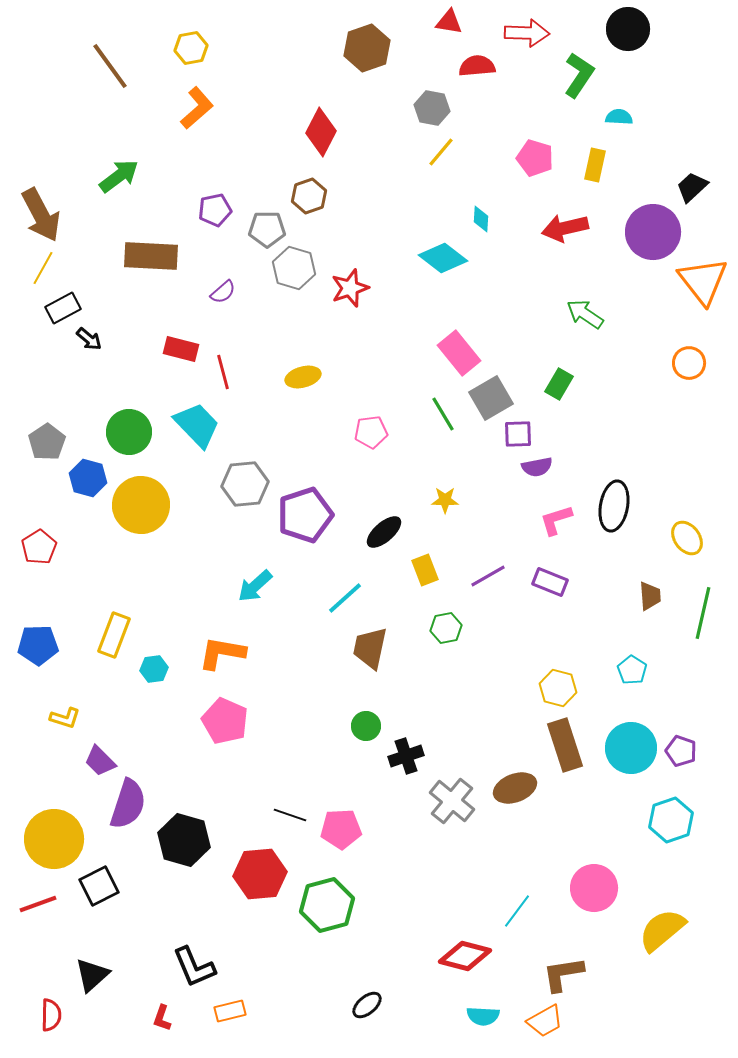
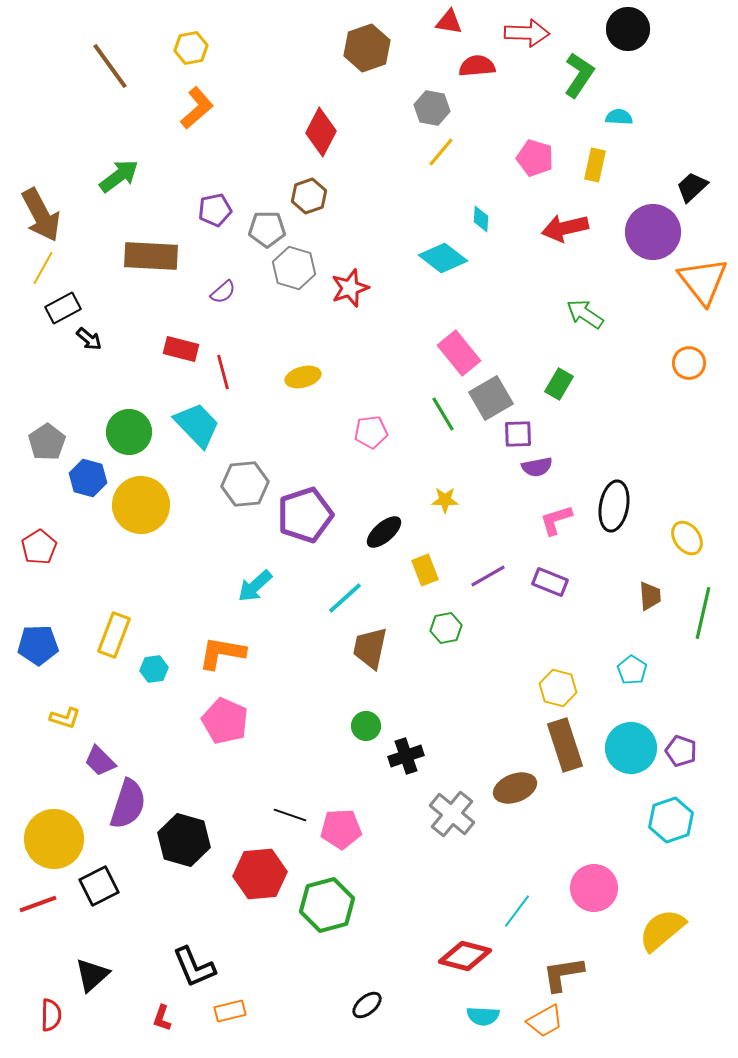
gray cross at (452, 801): moved 13 px down
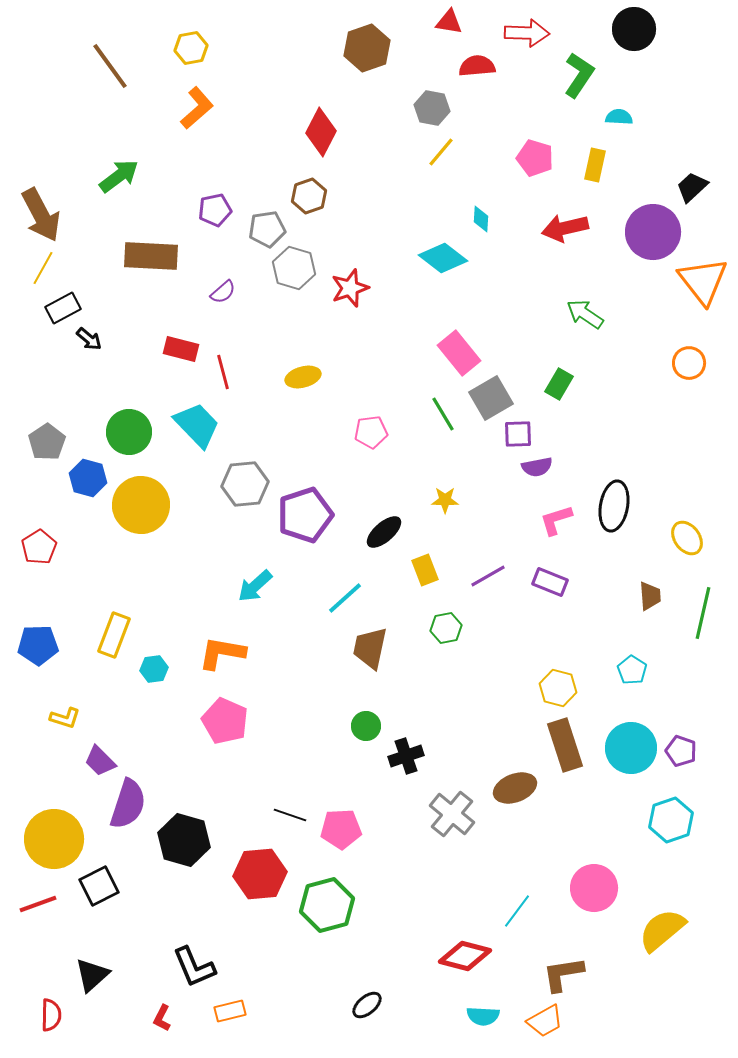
black circle at (628, 29): moved 6 px right
gray pentagon at (267, 229): rotated 9 degrees counterclockwise
red L-shape at (162, 1018): rotated 8 degrees clockwise
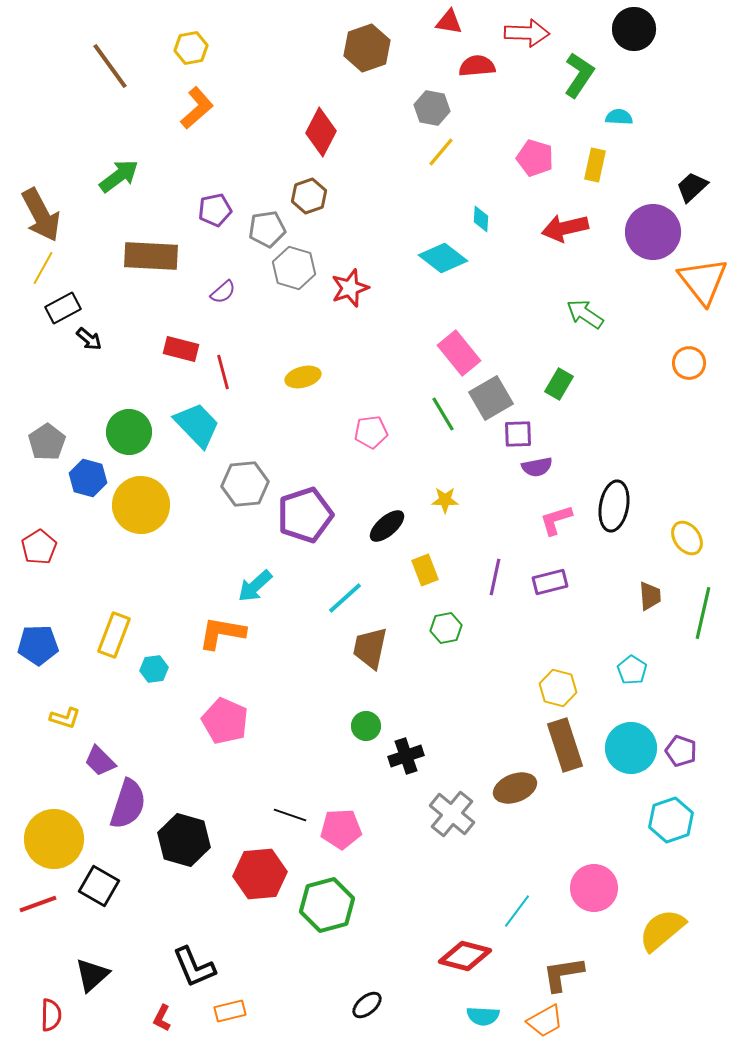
black ellipse at (384, 532): moved 3 px right, 6 px up
purple line at (488, 576): moved 7 px right, 1 px down; rotated 48 degrees counterclockwise
purple rectangle at (550, 582): rotated 36 degrees counterclockwise
orange L-shape at (222, 653): moved 20 px up
black square at (99, 886): rotated 33 degrees counterclockwise
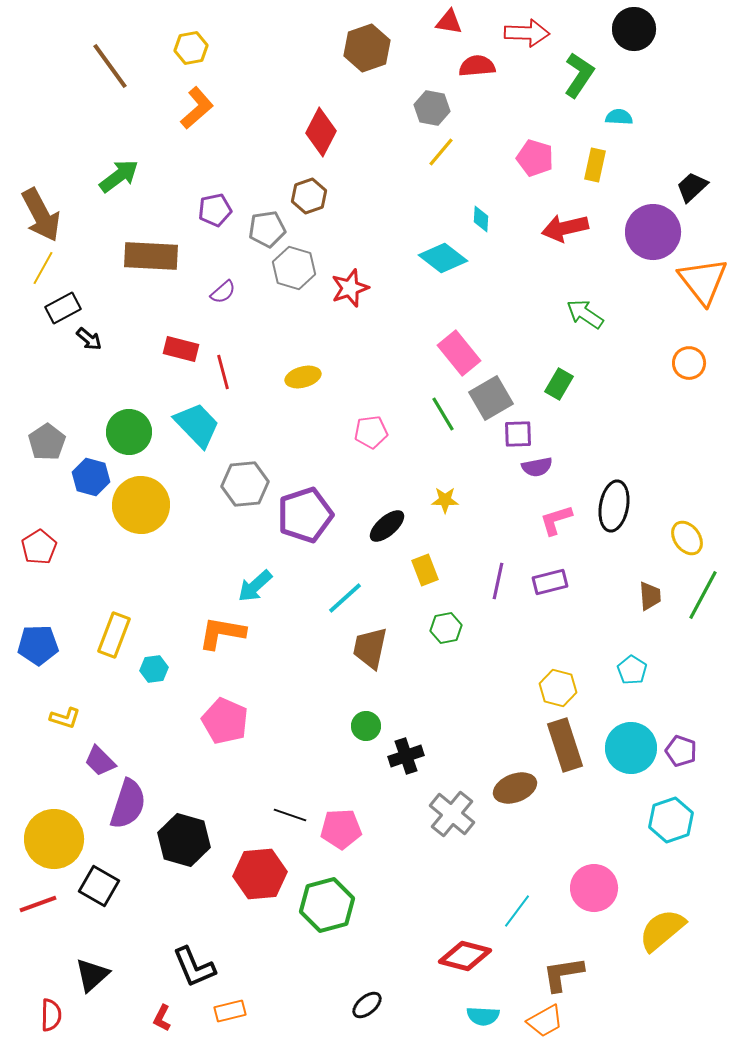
blue hexagon at (88, 478): moved 3 px right, 1 px up
purple line at (495, 577): moved 3 px right, 4 px down
green line at (703, 613): moved 18 px up; rotated 15 degrees clockwise
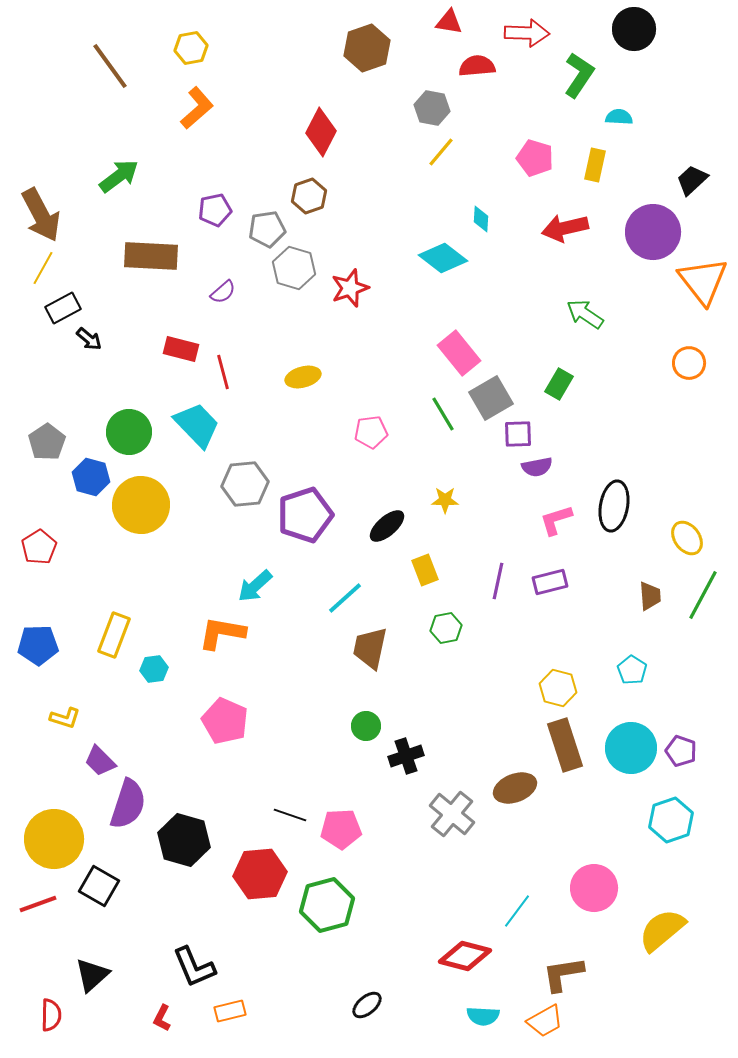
black trapezoid at (692, 187): moved 7 px up
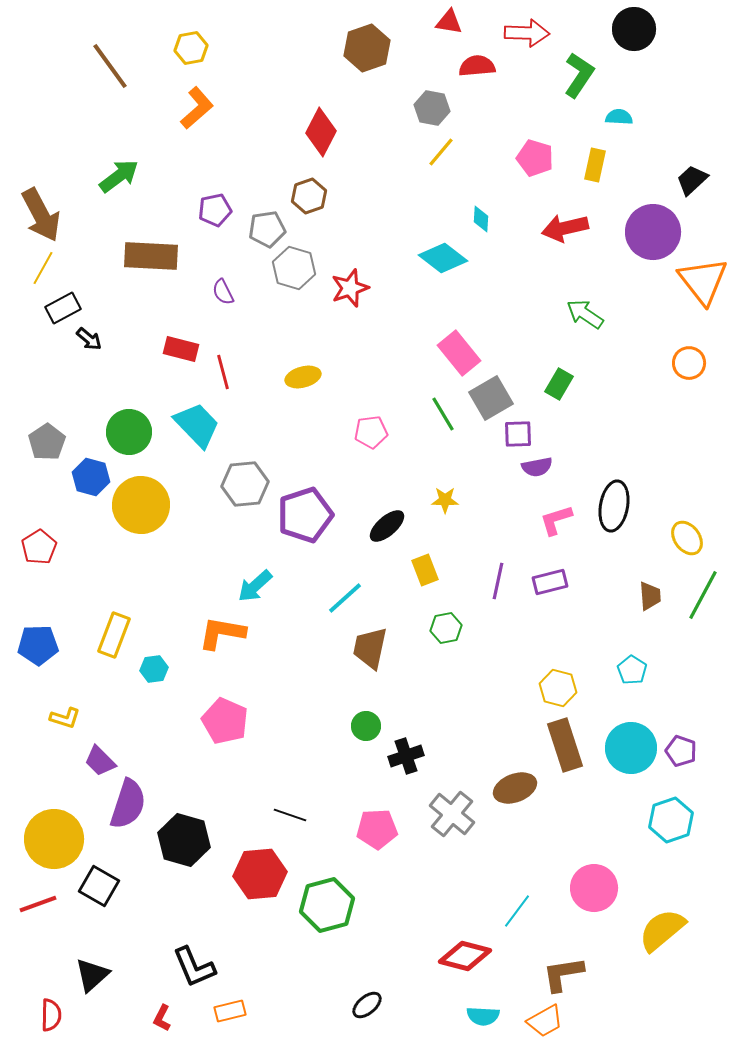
purple semicircle at (223, 292): rotated 104 degrees clockwise
pink pentagon at (341, 829): moved 36 px right
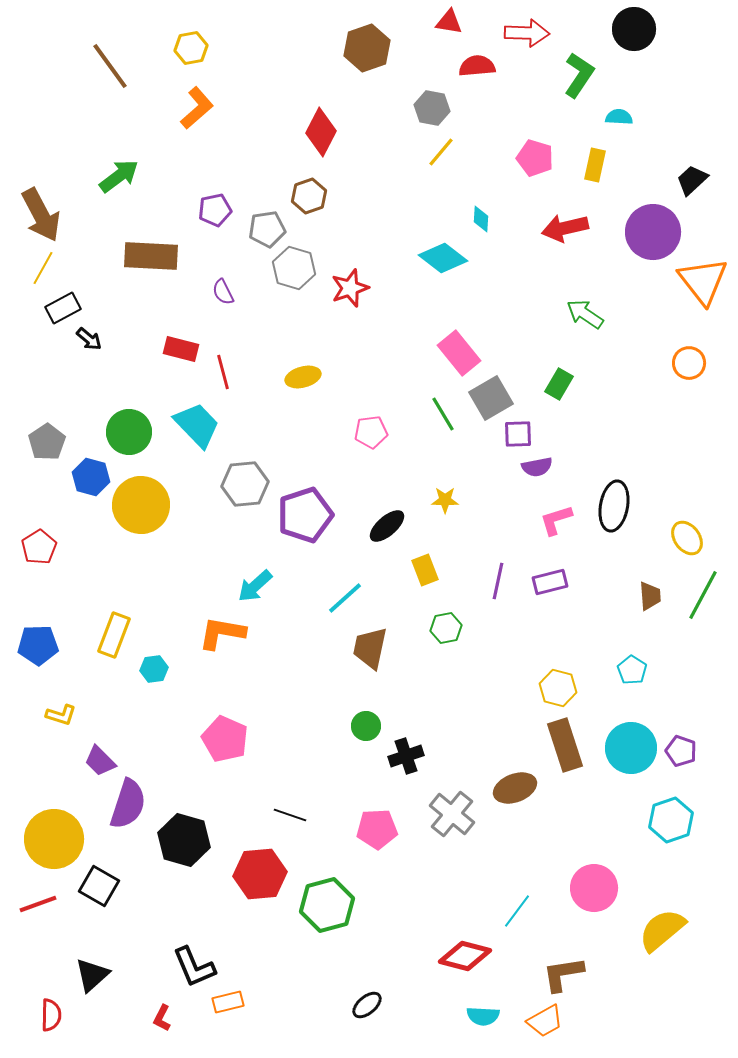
yellow L-shape at (65, 718): moved 4 px left, 3 px up
pink pentagon at (225, 721): moved 18 px down
orange rectangle at (230, 1011): moved 2 px left, 9 px up
